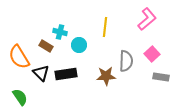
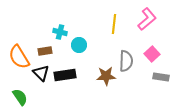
yellow line: moved 9 px right, 3 px up
brown rectangle: moved 1 px left, 5 px down; rotated 40 degrees counterclockwise
black rectangle: moved 1 px left, 1 px down
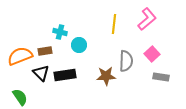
orange semicircle: moved 1 px right, 1 px up; rotated 100 degrees clockwise
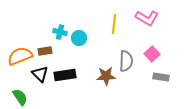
pink L-shape: moved 1 px up; rotated 70 degrees clockwise
cyan circle: moved 7 px up
black triangle: moved 1 px left, 1 px down
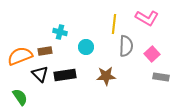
cyan circle: moved 7 px right, 9 px down
gray semicircle: moved 15 px up
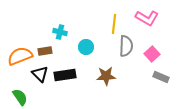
gray rectangle: rotated 14 degrees clockwise
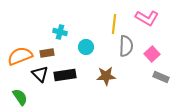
brown rectangle: moved 2 px right, 2 px down
